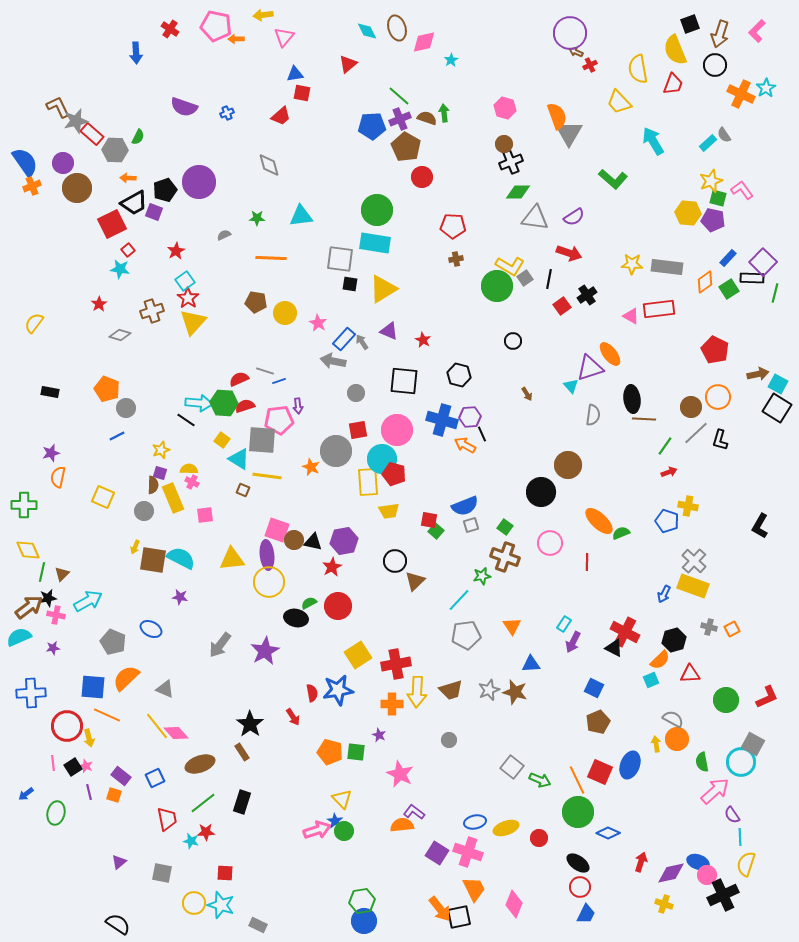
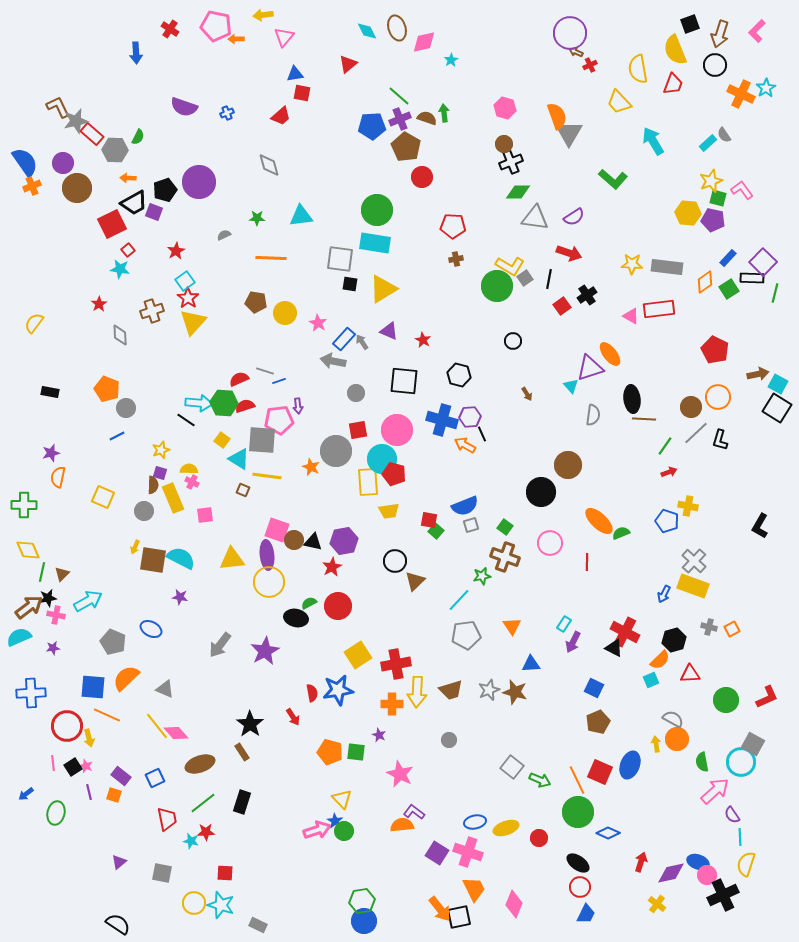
gray diamond at (120, 335): rotated 70 degrees clockwise
yellow cross at (664, 904): moved 7 px left; rotated 18 degrees clockwise
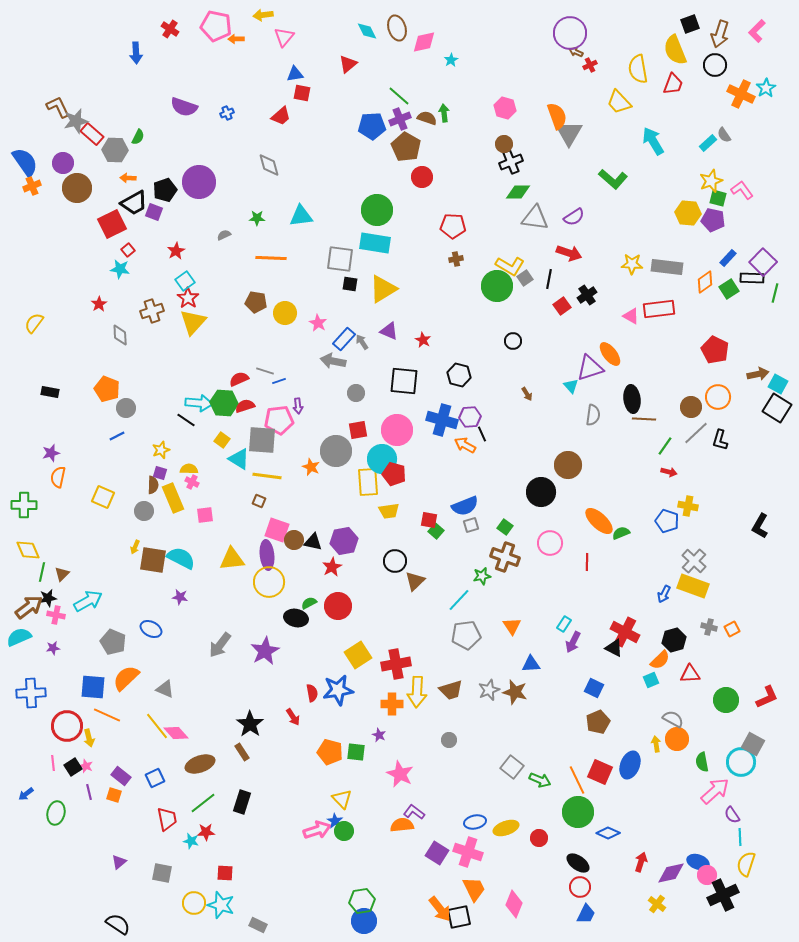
red arrow at (669, 472): rotated 35 degrees clockwise
brown square at (243, 490): moved 16 px right, 11 px down
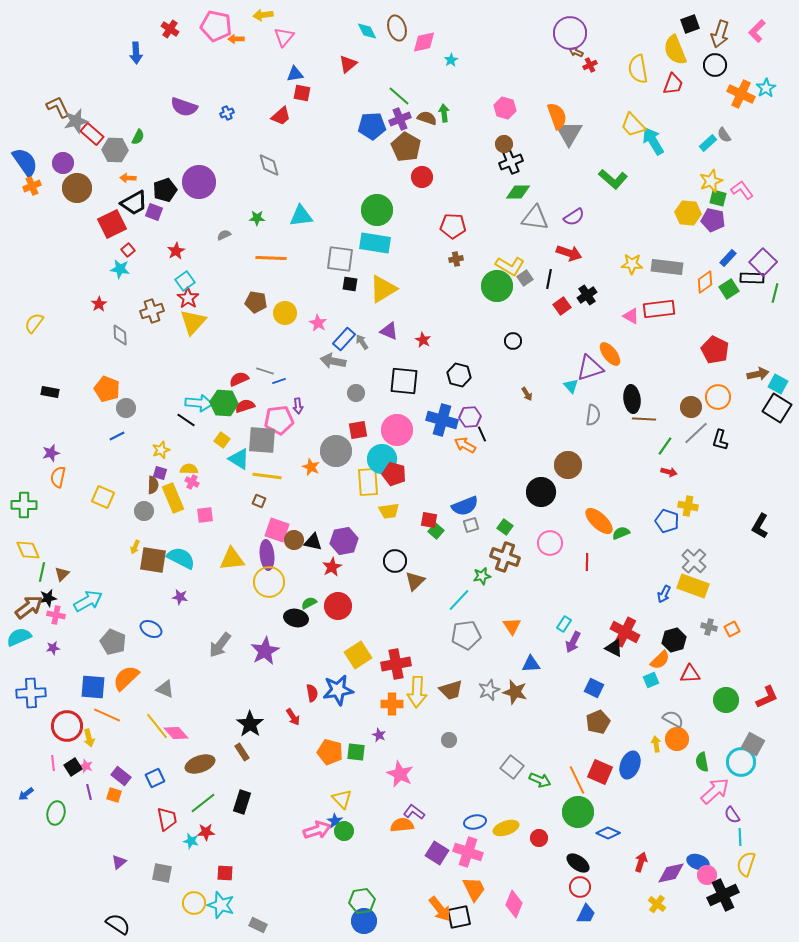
yellow trapezoid at (619, 102): moved 14 px right, 23 px down
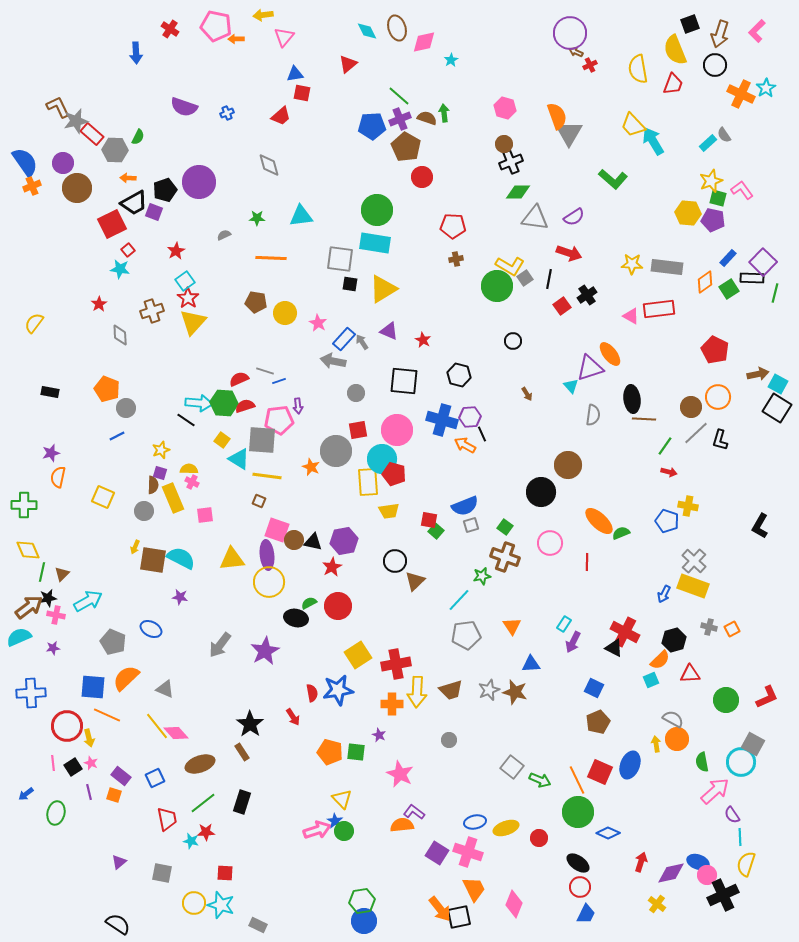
pink star at (86, 766): moved 5 px right, 3 px up
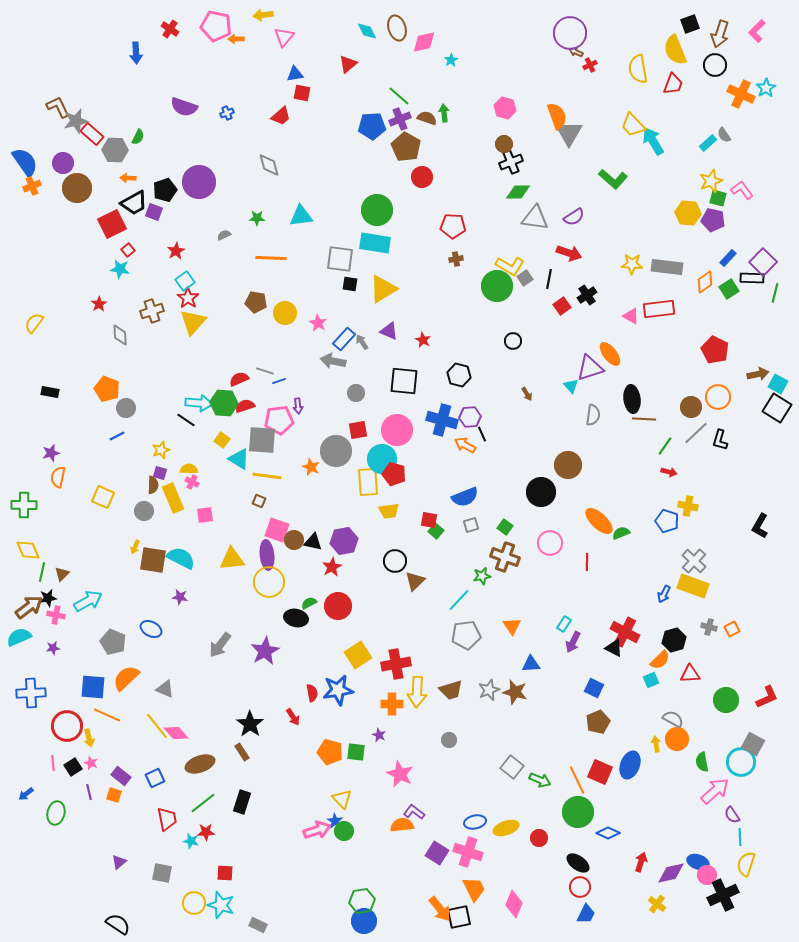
blue semicircle at (465, 506): moved 9 px up
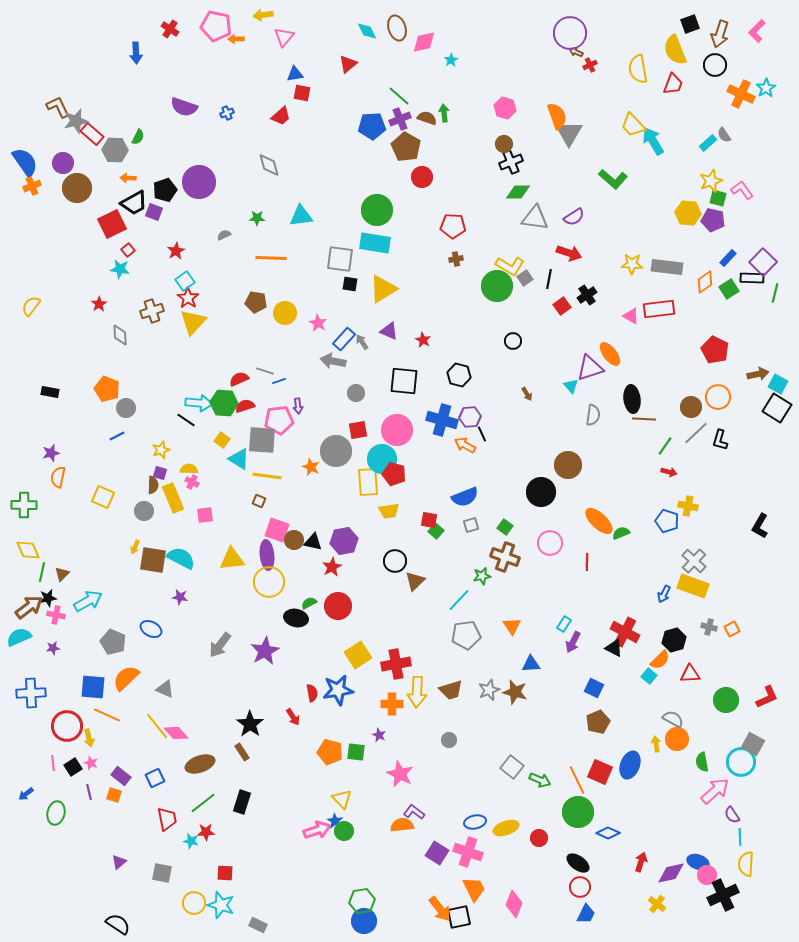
yellow semicircle at (34, 323): moved 3 px left, 17 px up
cyan square at (651, 680): moved 2 px left, 4 px up; rotated 28 degrees counterclockwise
yellow semicircle at (746, 864): rotated 15 degrees counterclockwise
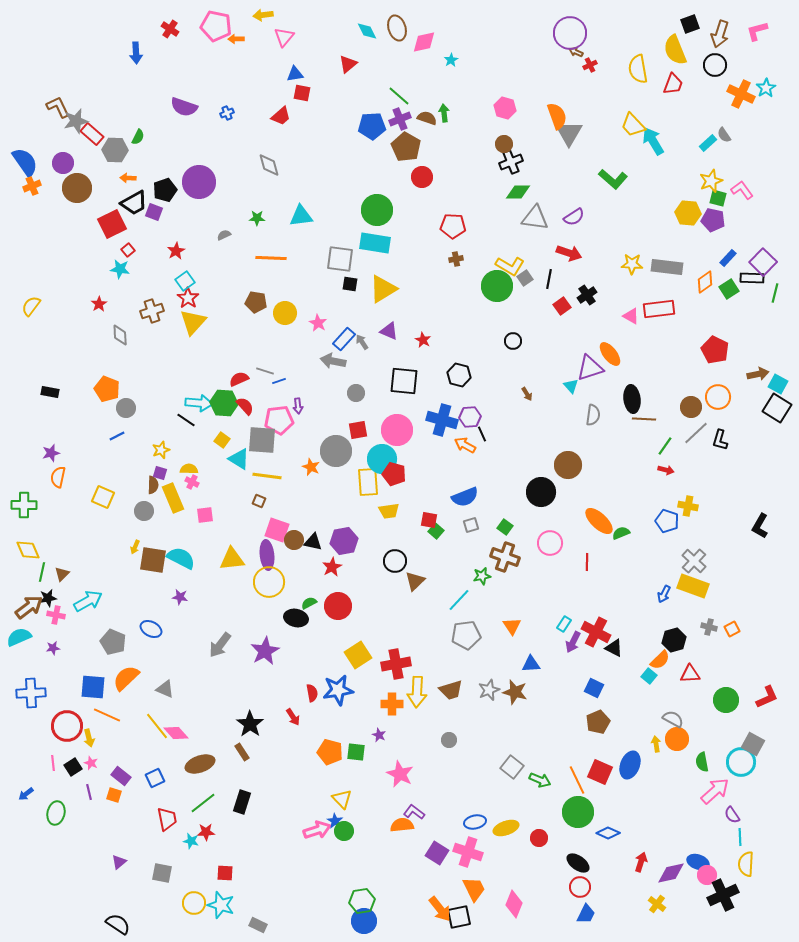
pink L-shape at (757, 31): rotated 30 degrees clockwise
red semicircle at (245, 406): rotated 66 degrees clockwise
red arrow at (669, 472): moved 3 px left, 2 px up
red cross at (625, 632): moved 29 px left
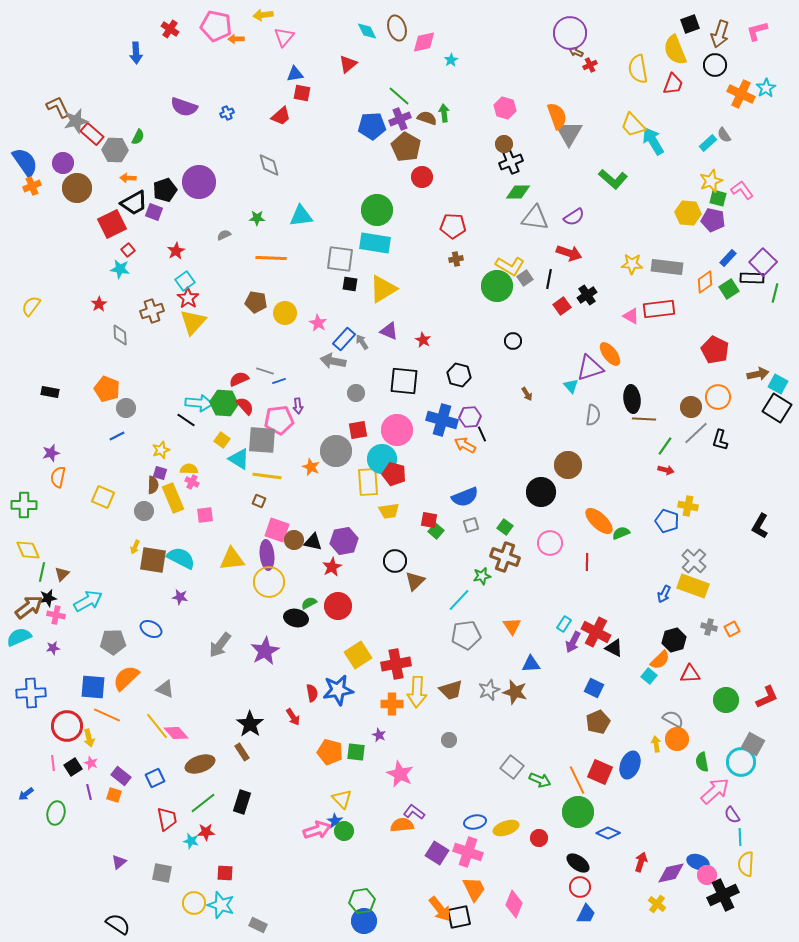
gray pentagon at (113, 642): rotated 25 degrees counterclockwise
